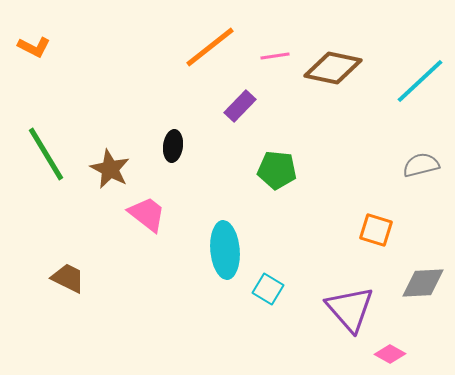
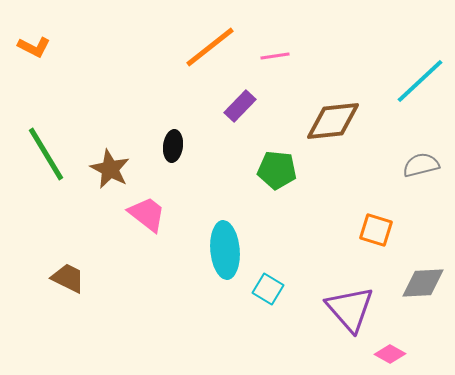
brown diamond: moved 53 px down; rotated 18 degrees counterclockwise
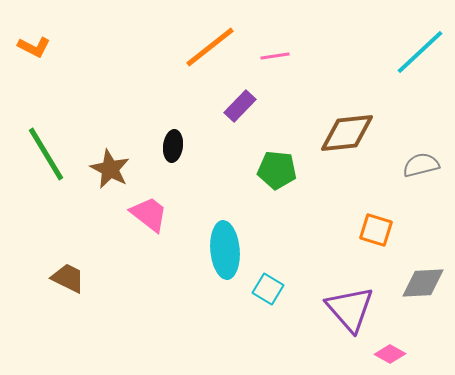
cyan line: moved 29 px up
brown diamond: moved 14 px right, 12 px down
pink trapezoid: moved 2 px right
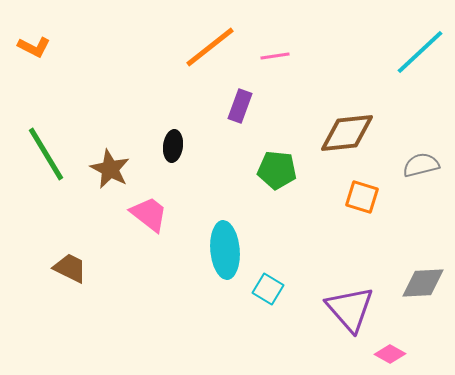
purple rectangle: rotated 24 degrees counterclockwise
orange square: moved 14 px left, 33 px up
brown trapezoid: moved 2 px right, 10 px up
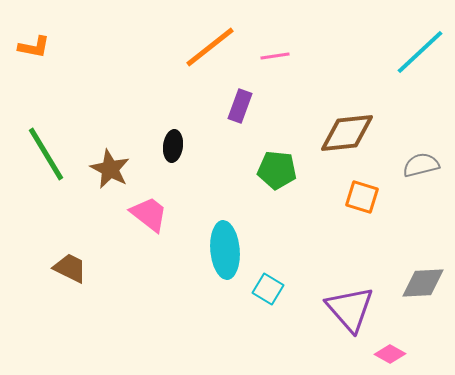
orange L-shape: rotated 16 degrees counterclockwise
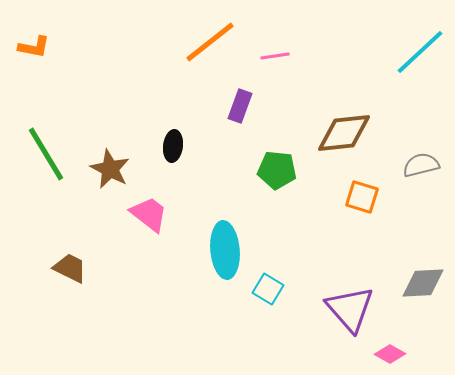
orange line: moved 5 px up
brown diamond: moved 3 px left
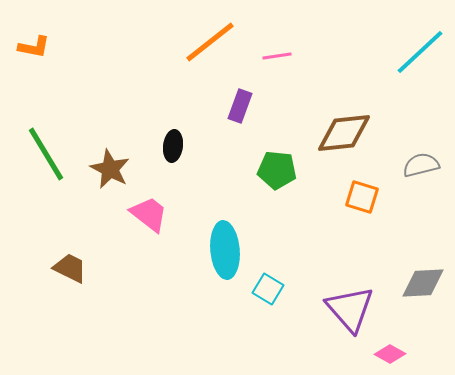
pink line: moved 2 px right
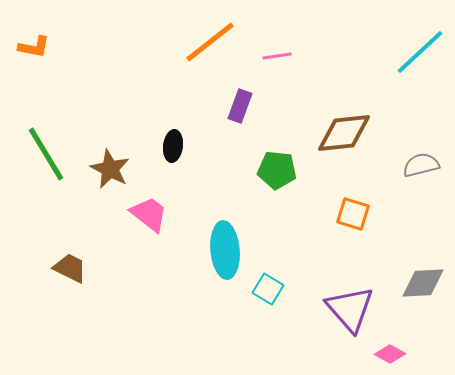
orange square: moved 9 px left, 17 px down
